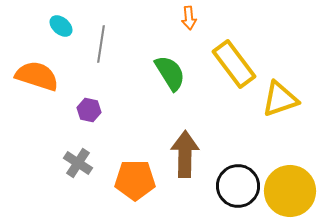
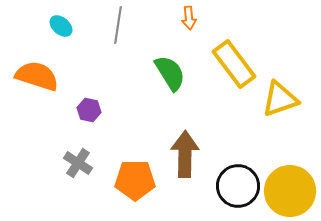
gray line: moved 17 px right, 19 px up
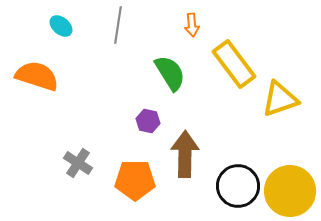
orange arrow: moved 3 px right, 7 px down
purple hexagon: moved 59 px right, 11 px down
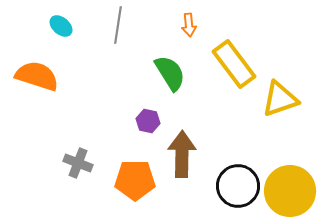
orange arrow: moved 3 px left
brown arrow: moved 3 px left
gray cross: rotated 12 degrees counterclockwise
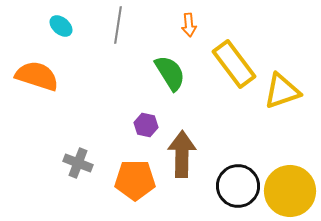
yellow triangle: moved 2 px right, 8 px up
purple hexagon: moved 2 px left, 4 px down
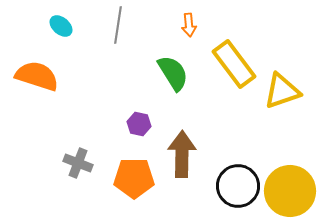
green semicircle: moved 3 px right
purple hexagon: moved 7 px left, 1 px up
orange pentagon: moved 1 px left, 2 px up
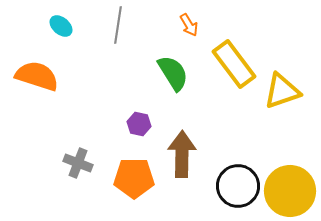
orange arrow: rotated 25 degrees counterclockwise
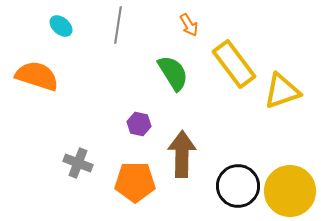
orange pentagon: moved 1 px right, 4 px down
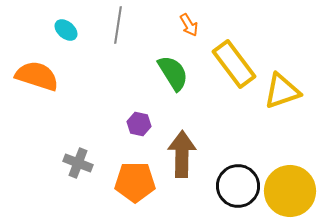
cyan ellipse: moved 5 px right, 4 px down
